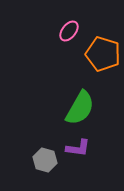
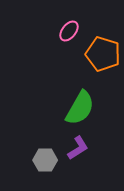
purple L-shape: rotated 40 degrees counterclockwise
gray hexagon: rotated 15 degrees counterclockwise
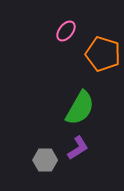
pink ellipse: moved 3 px left
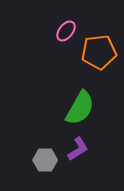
orange pentagon: moved 4 px left, 2 px up; rotated 24 degrees counterclockwise
purple L-shape: moved 1 px down
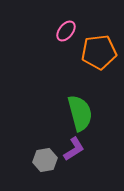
green semicircle: moved 5 px down; rotated 45 degrees counterclockwise
purple L-shape: moved 4 px left
gray hexagon: rotated 10 degrees counterclockwise
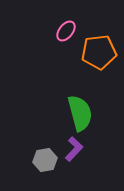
purple L-shape: rotated 15 degrees counterclockwise
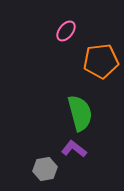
orange pentagon: moved 2 px right, 9 px down
purple L-shape: rotated 95 degrees counterclockwise
gray hexagon: moved 9 px down
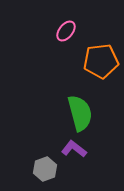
gray hexagon: rotated 10 degrees counterclockwise
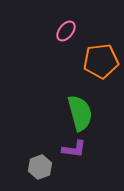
purple L-shape: rotated 150 degrees clockwise
gray hexagon: moved 5 px left, 2 px up
